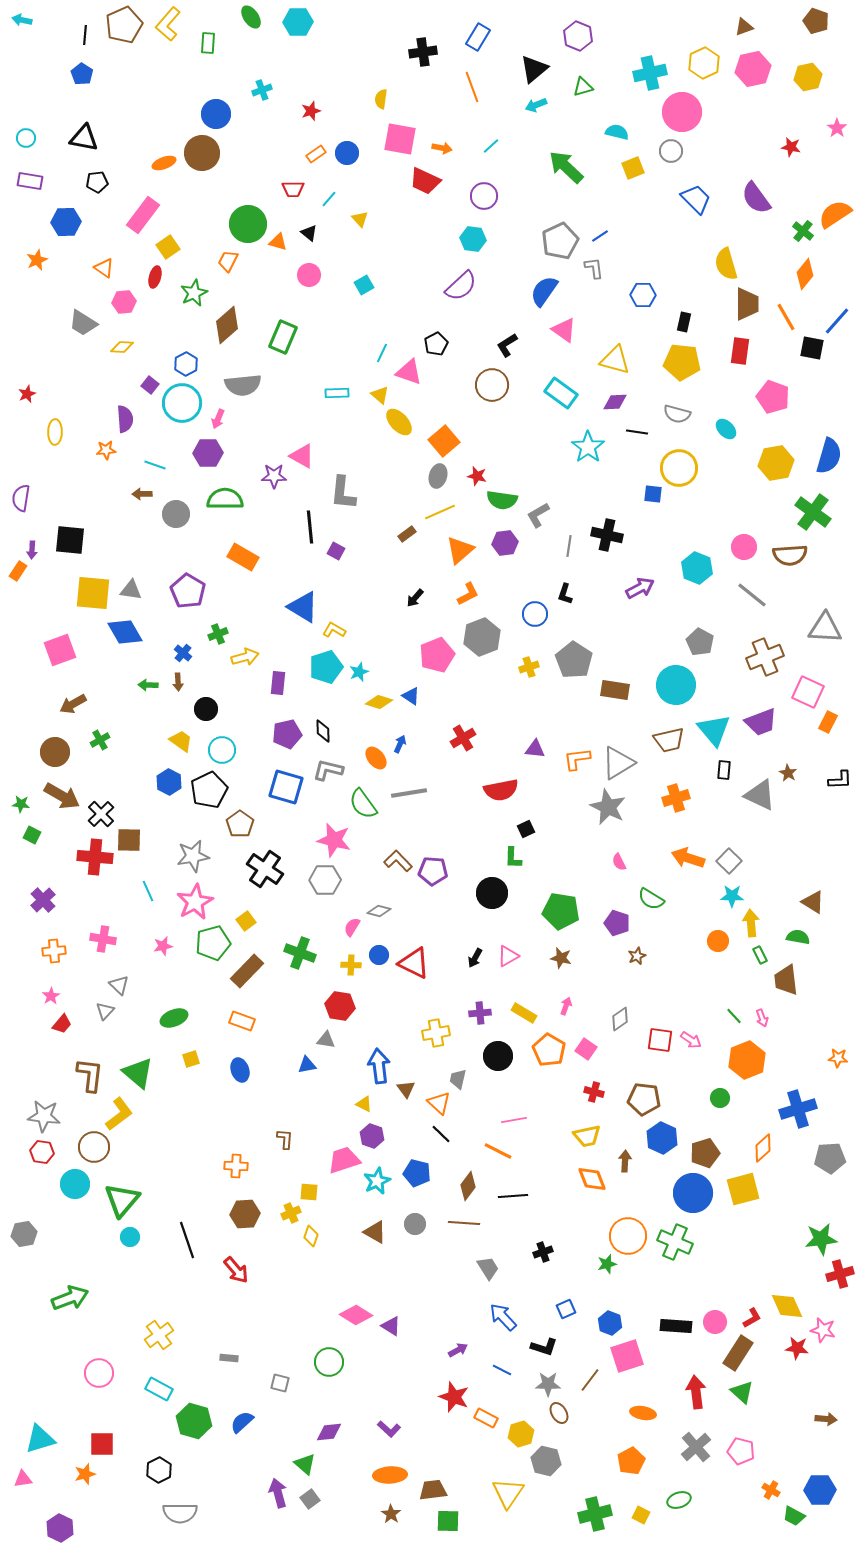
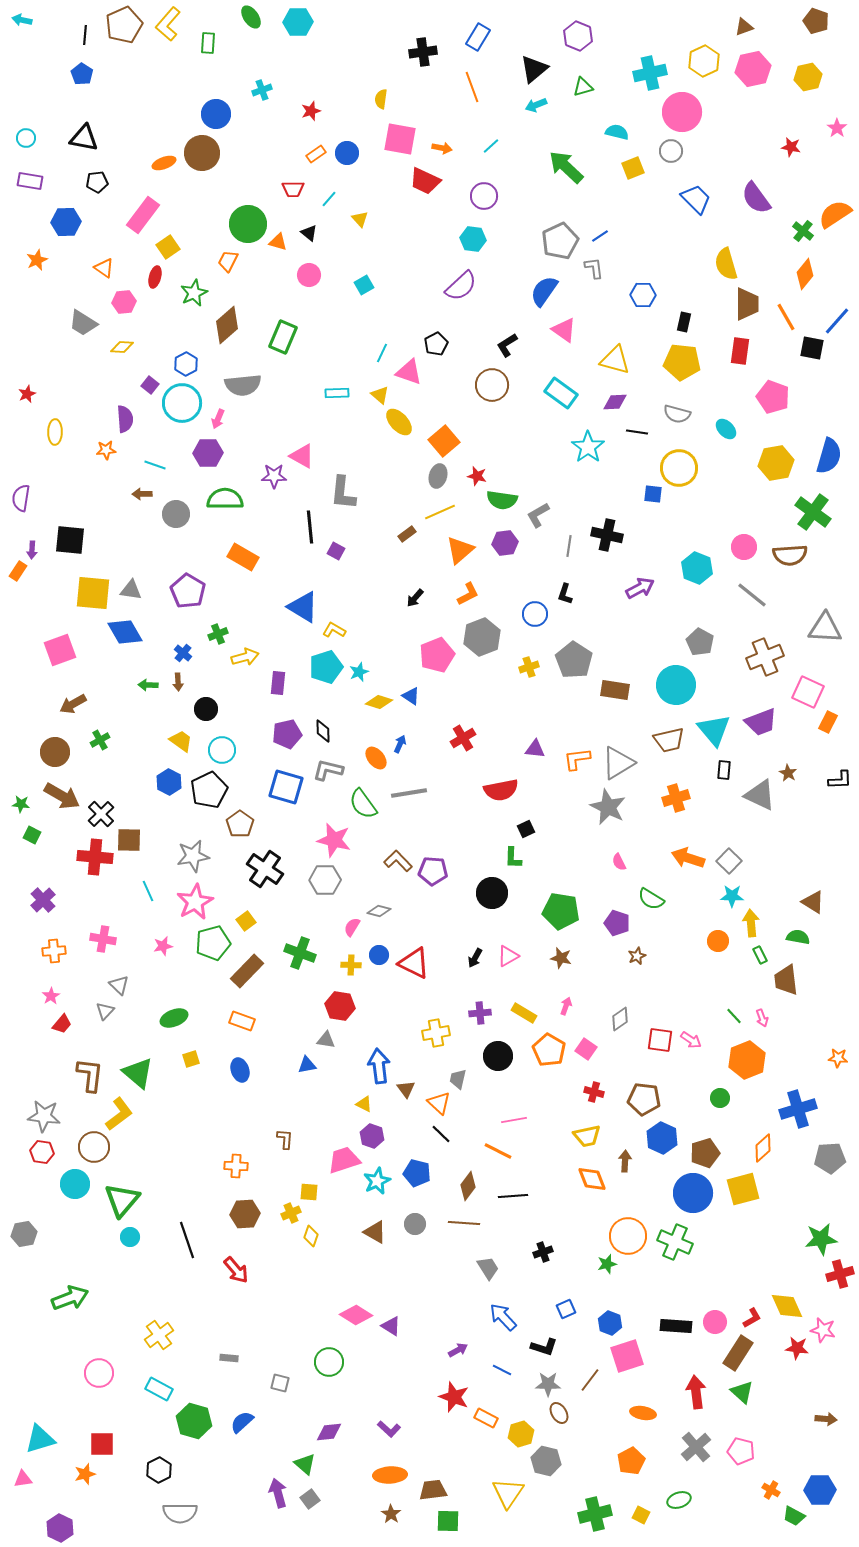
yellow hexagon at (704, 63): moved 2 px up
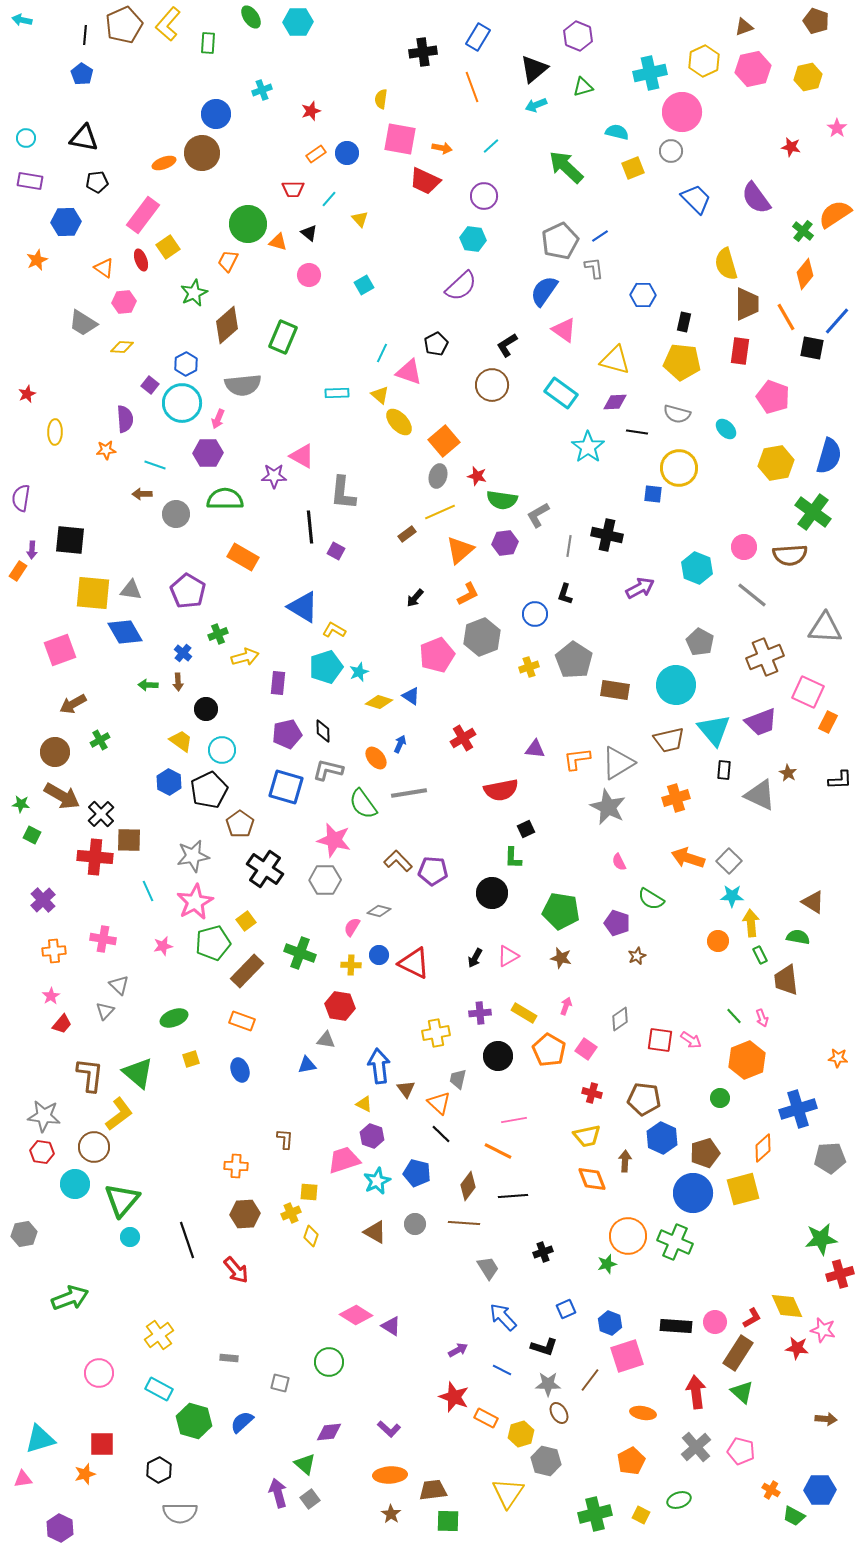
red ellipse at (155, 277): moved 14 px left, 17 px up; rotated 35 degrees counterclockwise
red cross at (594, 1092): moved 2 px left, 1 px down
